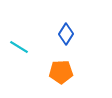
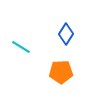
cyan line: moved 2 px right
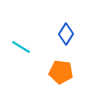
orange pentagon: rotated 10 degrees clockwise
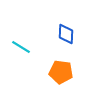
blue diamond: rotated 30 degrees counterclockwise
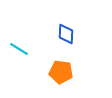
cyan line: moved 2 px left, 2 px down
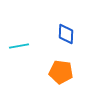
cyan line: moved 3 px up; rotated 42 degrees counterclockwise
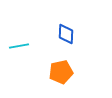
orange pentagon: rotated 20 degrees counterclockwise
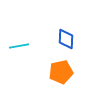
blue diamond: moved 5 px down
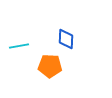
orange pentagon: moved 11 px left, 6 px up; rotated 15 degrees clockwise
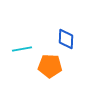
cyan line: moved 3 px right, 3 px down
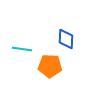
cyan line: rotated 18 degrees clockwise
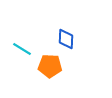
cyan line: rotated 24 degrees clockwise
